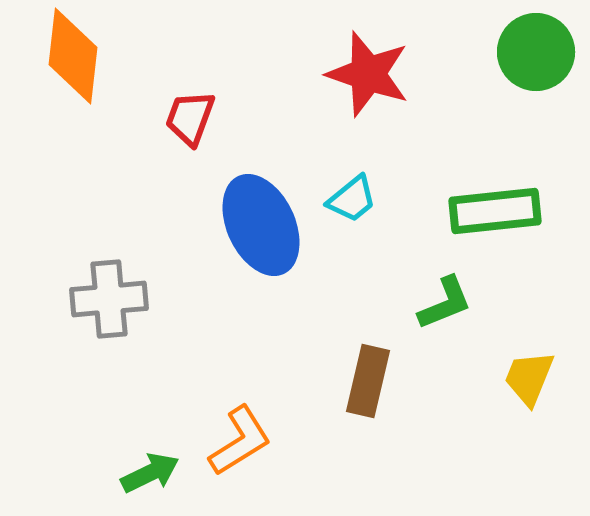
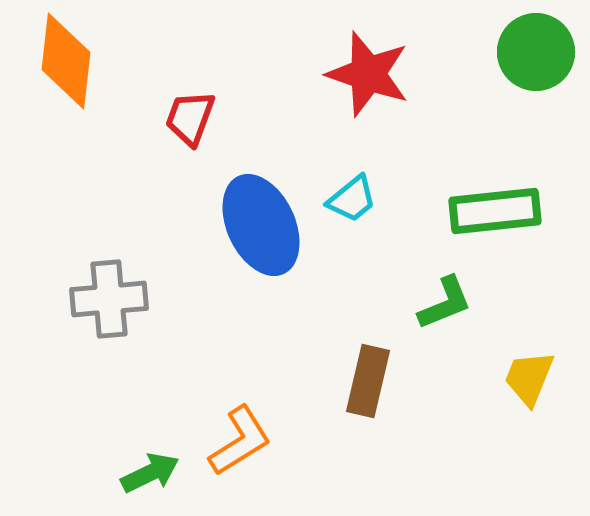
orange diamond: moved 7 px left, 5 px down
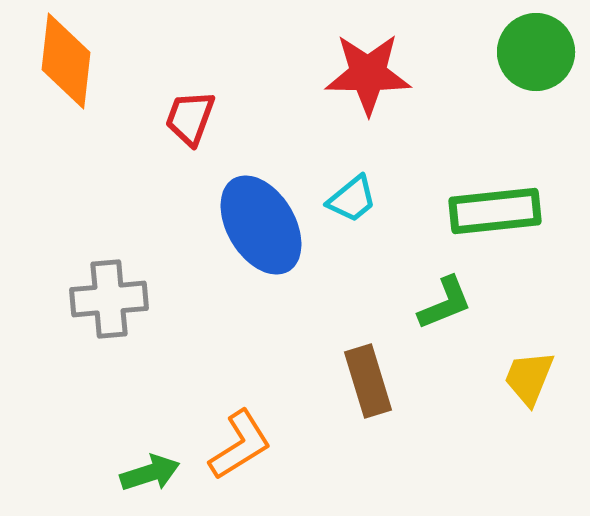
red star: rotated 18 degrees counterclockwise
blue ellipse: rotated 6 degrees counterclockwise
brown rectangle: rotated 30 degrees counterclockwise
orange L-shape: moved 4 px down
green arrow: rotated 8 degrees clockwise
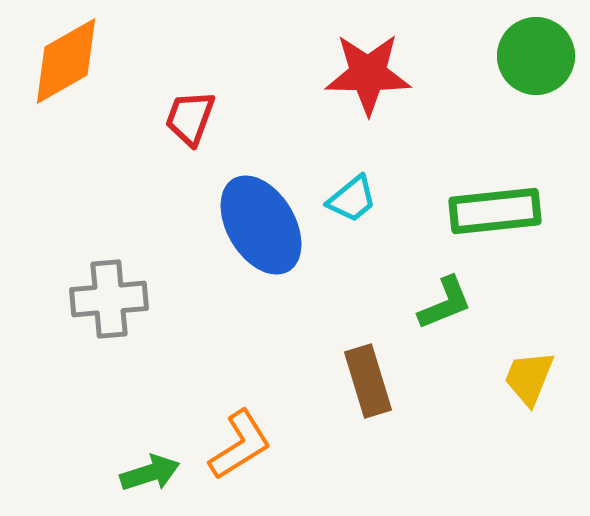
green circle: moved 4 px down
orange diamond: rotated 54 degrees clockwise
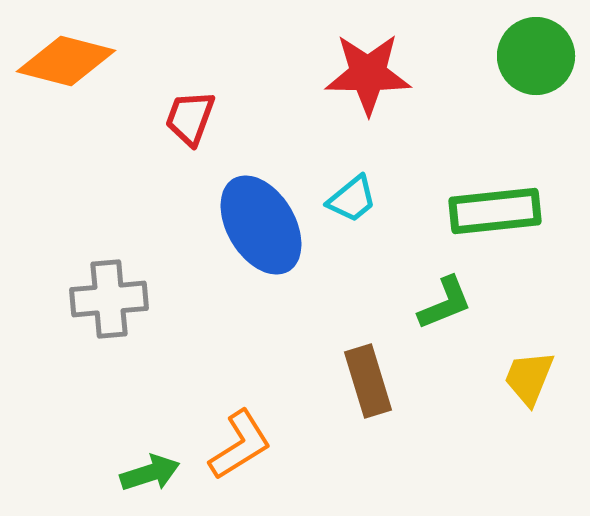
orange diamond: rotated 44 degrees clockwise
